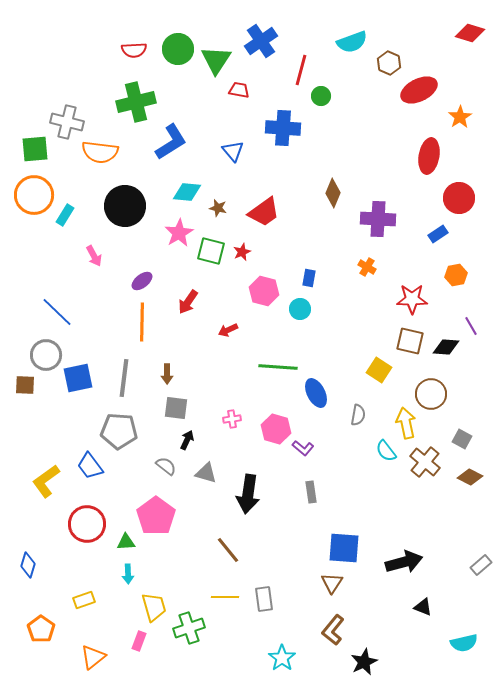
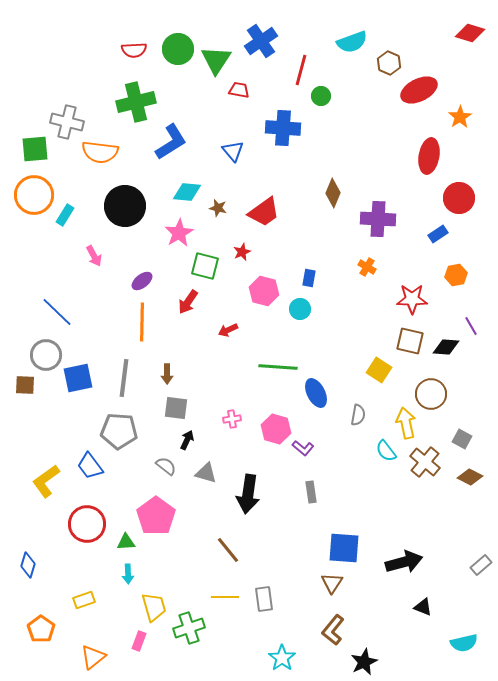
green square at (211, 251): moved 6 px left, 15 px down
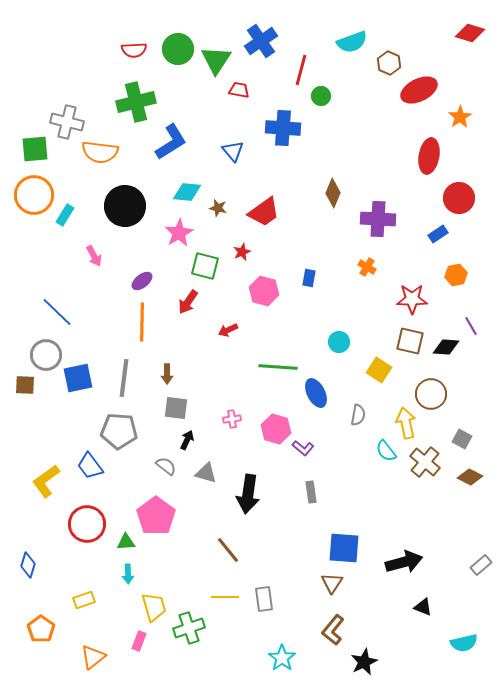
cyan circle at (300, 309): moved 39 px right, 33 px down
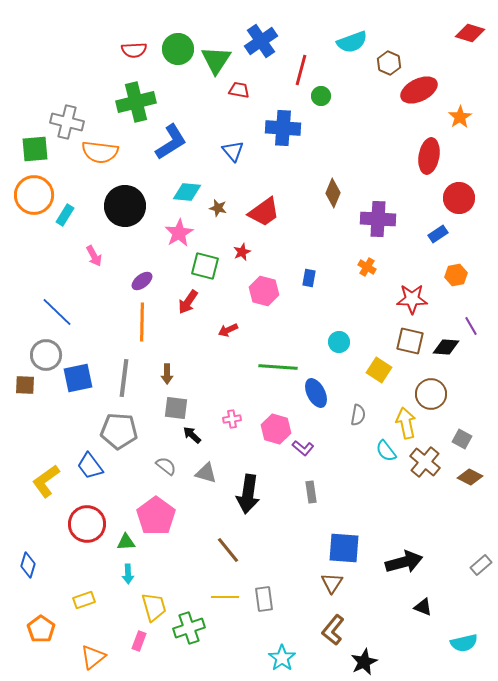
black arrow at (187, 440): moved 5 px right, 5 px up; rotated 72 degrees counterclockwise
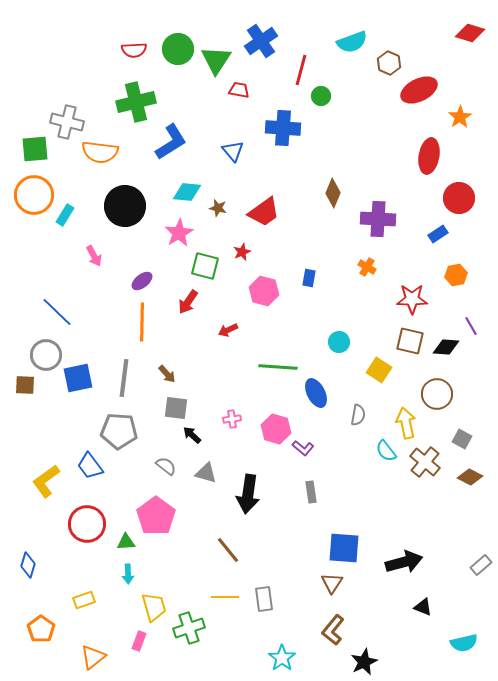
brown arrow at (167, 374): rotated 42 degrees counterclockwise
brown circle at (431, 394): moved 6 px right
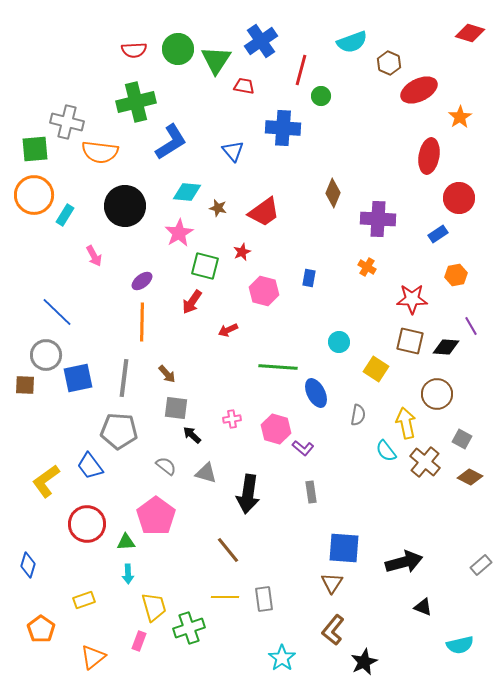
red trapezoid at (239, 90): moved 5 px right, 4 px up
red arrow at (188, 302): moved 4 px right
yellow square at (379, 370): moved 3 px left, 1 px up
cyan semicircle at (464, 643): moved 4 px left, 2 px down
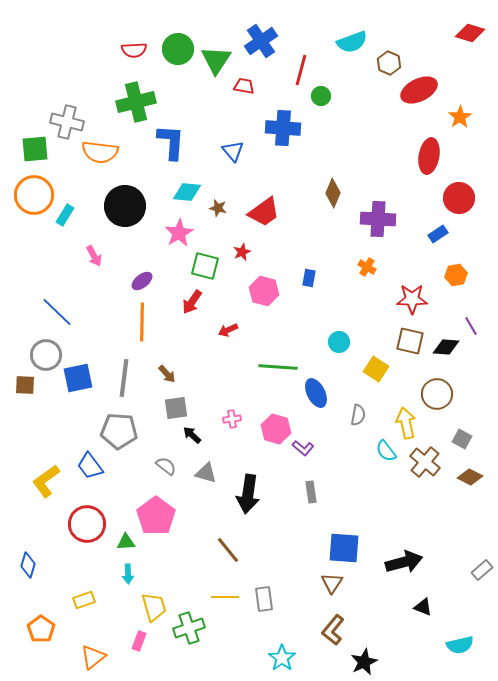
blue L-shape at (171, 142): rotated 54 degrees counterclockwise
gray square at (176, 408): rotated 15 degrees counterclockwise
gray rectangle at (481, 565): moved 1 px right, 5 px down
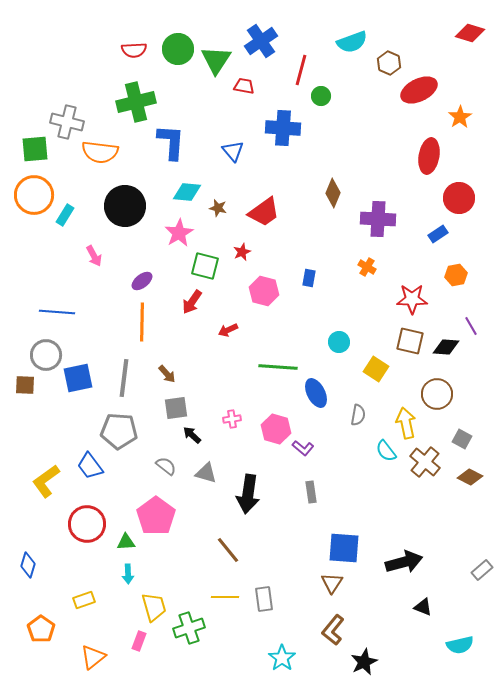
blue line at (57, 312): rotated 40 degrees counterclockwise
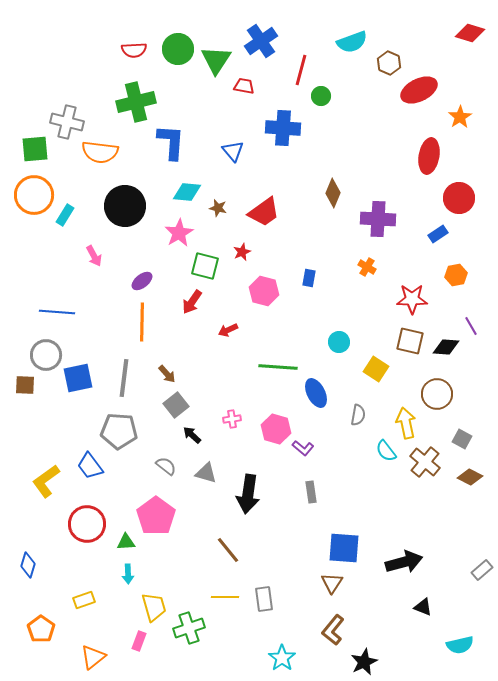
gray square at (176, 408): moved 3 px up; rotated 30 degrees counterclockwise
